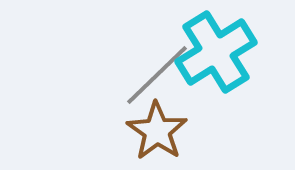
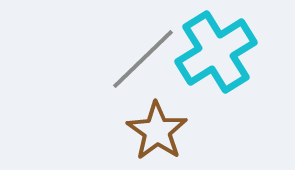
gray line: moved 14 px left, 16 px up
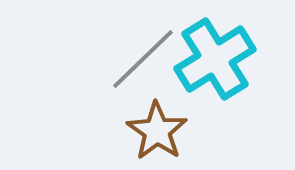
cyan cross: moved 1 px left, 7 px down
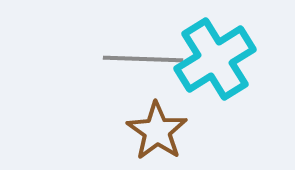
gray line: rotated 46 degrees clockwise
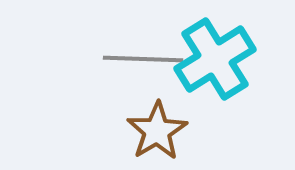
brown star: rotated 6 degrees clockwise
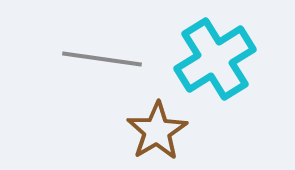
gray line: moved 41 px left; rotated 6 degrees clockwise
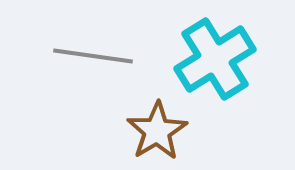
gray line: moved 9 px left, 3 px up
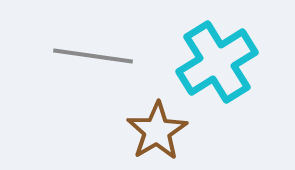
cyan cross: moved 2 px right, 3 px down
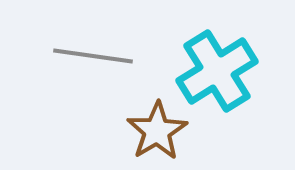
cyan cross: moved 9 px down
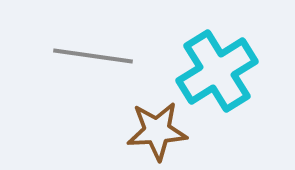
brown star: rotated 28 degrees clockwise
